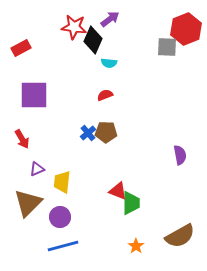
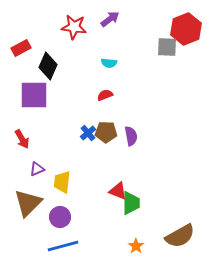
black diamond: moved 45 px left, 26 px down
purple semicircle: moved 49 px left, 19 px up
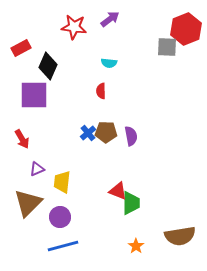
red semicircle: moved 4 px left, 4 px up; rotated 70 degrees counterclockwise
brown semicircle: rotated 20 degrees clockwise
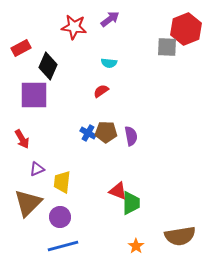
red semicircle: rotated 56 degrees clockwise
blue cross: rotated 21 degrees counterclockwise
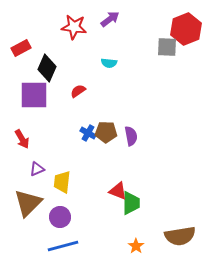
black diamond: moved 1 px left, 2 px down
red semicircle: moved 23 px left
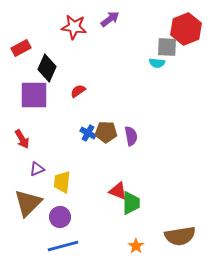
cyan semicircle: moved 48 px right
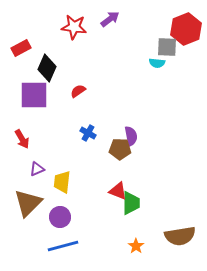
brown pentagon: moved 14 px right, 17 px down
